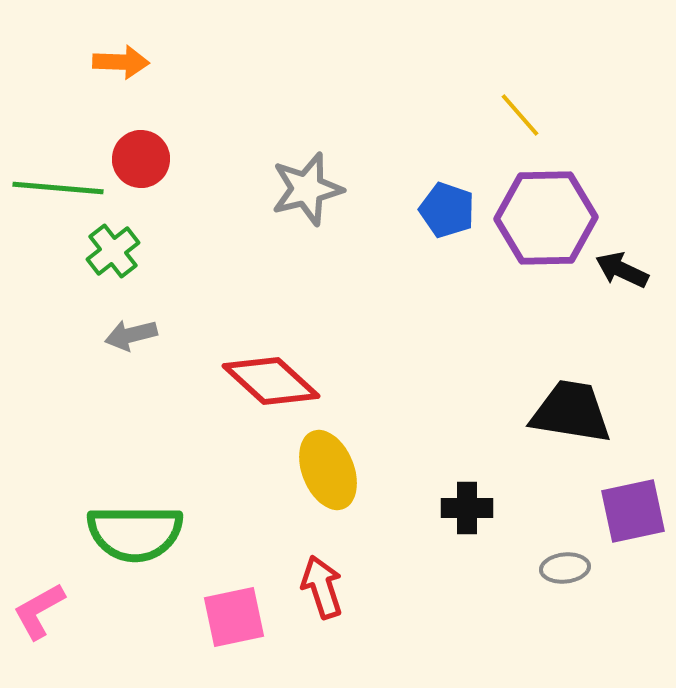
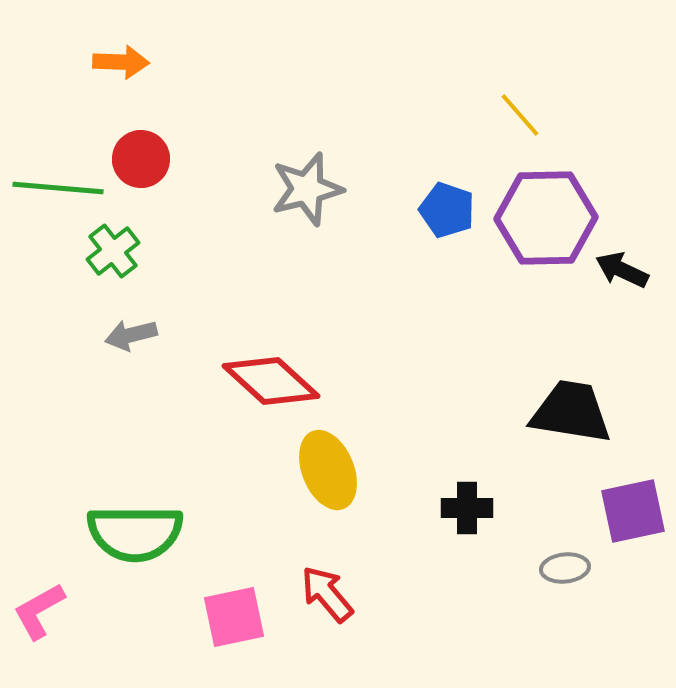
red arrow: moved 5 px right, 7 px down; rotated 22 degrees counterclockwise
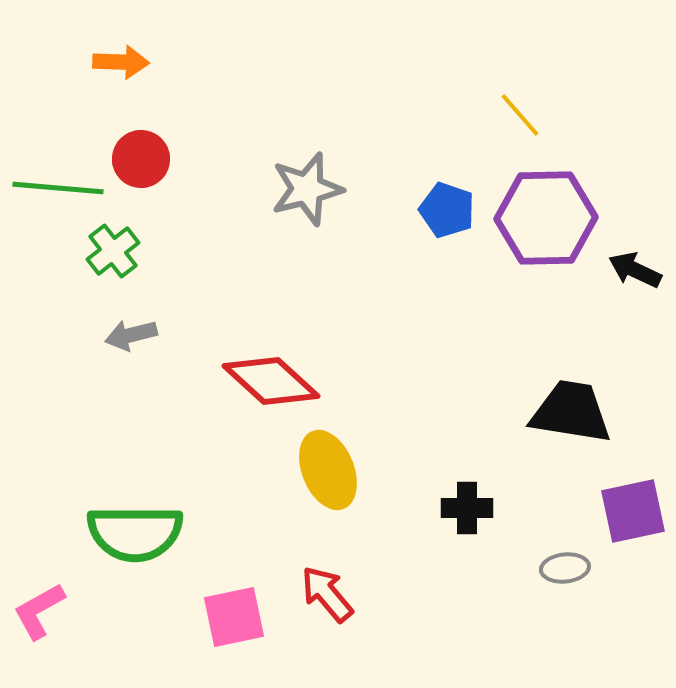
black arrow: moved 13 px right
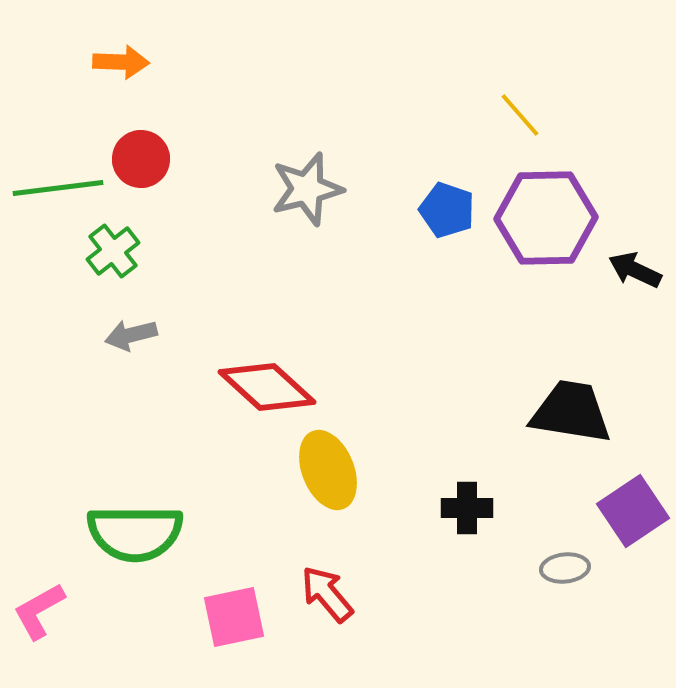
green line: rotated 12 degrees counterclockwise
red diamond: moved 4 px left, 6 px down
purple square: rotated 22 degrees counterclockwise
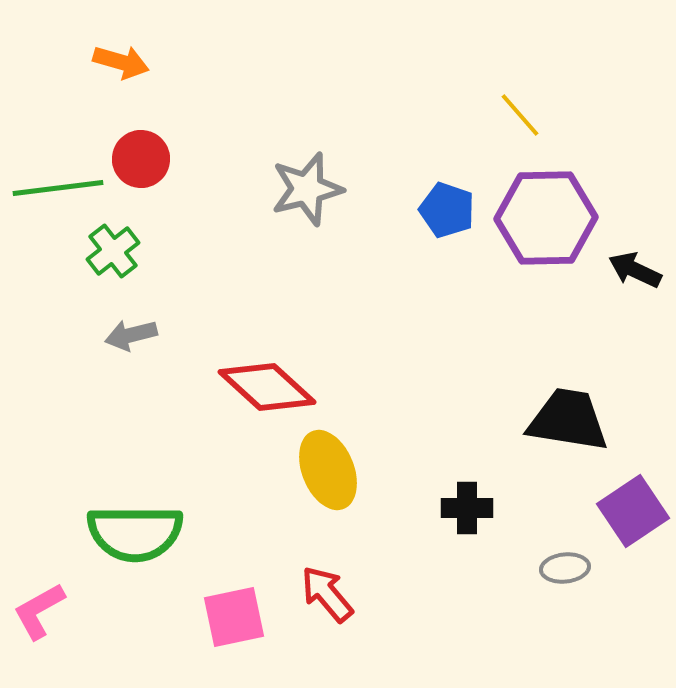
orange arrow: rotated 14 degrees clockwise
black trapezoid: moved 3 px left, 8 px down
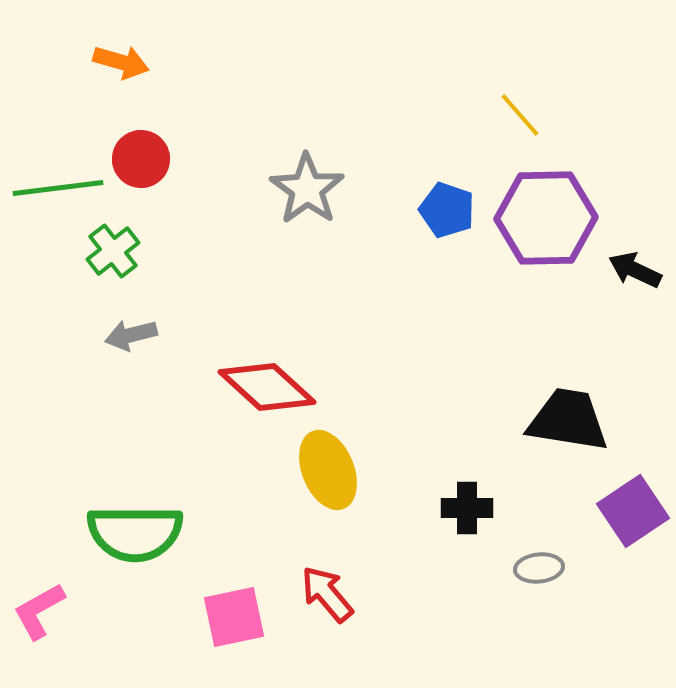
gray star: rotated 22 degrees counterclockwise
gray ellipse: moved 26 px left
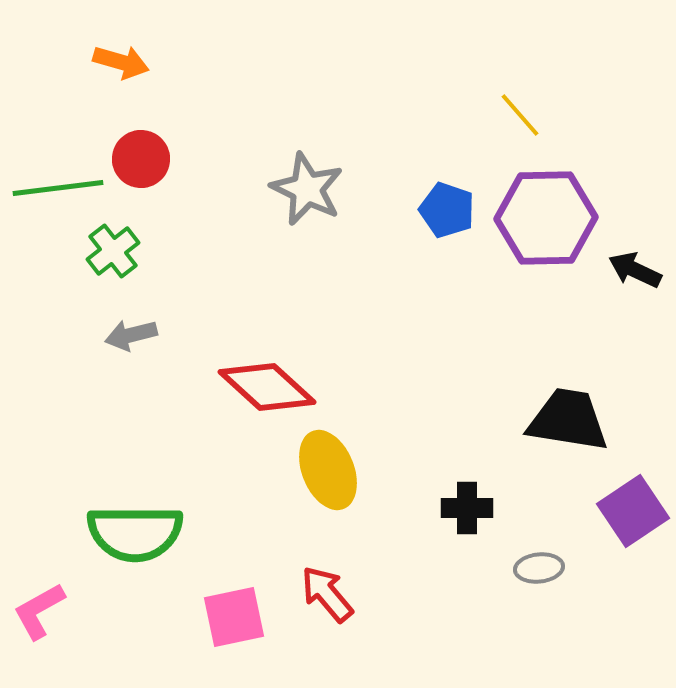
gray star: rotated 10 degrees counterclockwise
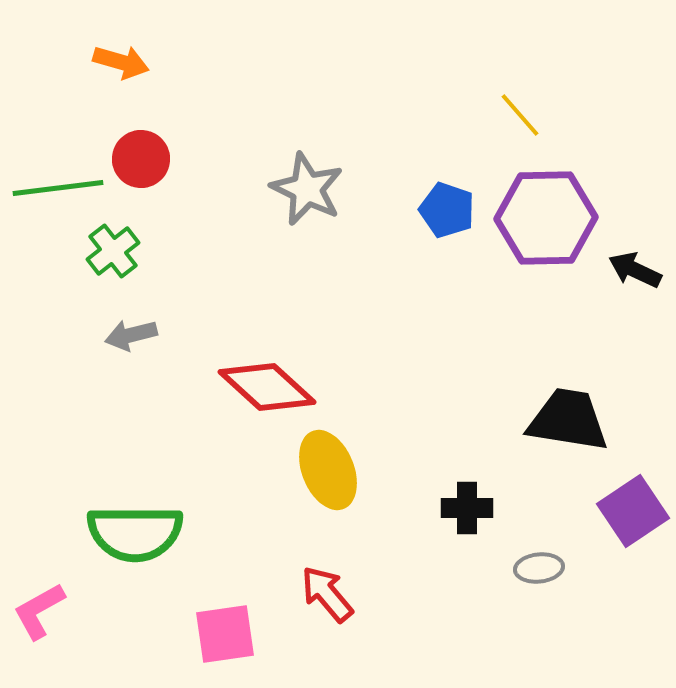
pink square: moved 9 px left, 17 px down; rotated 4 degrees clockwise
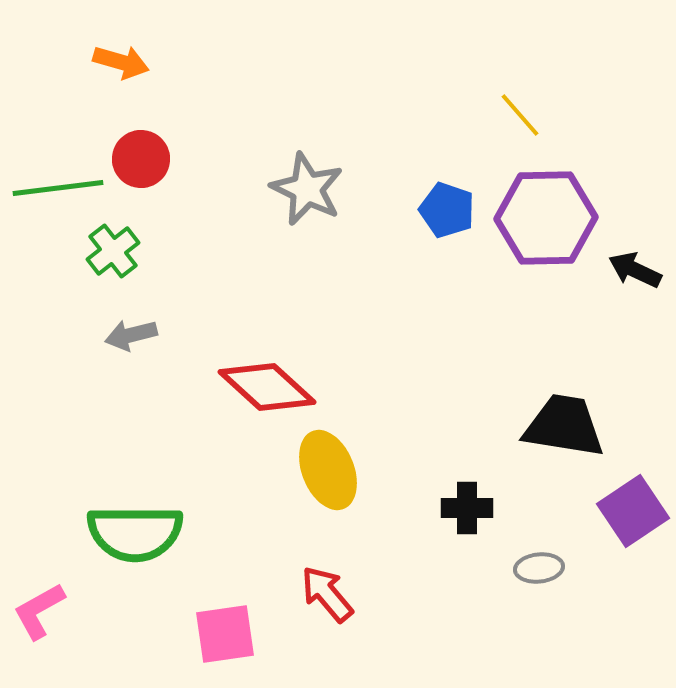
black trapezoid: moved 4 px left, 6 px down
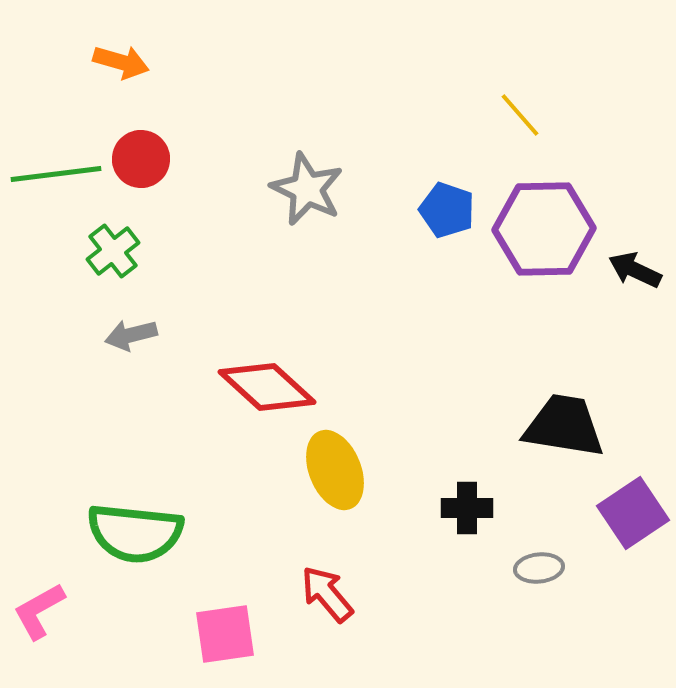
green line: moved 2 px left, 14 px up
purple hexagon: moved 2 px left, 11 px down
yellow ellipse: moved 7 px right
purple square: moved 2 px down
green semicircle: rotated 6 degrees clockwise
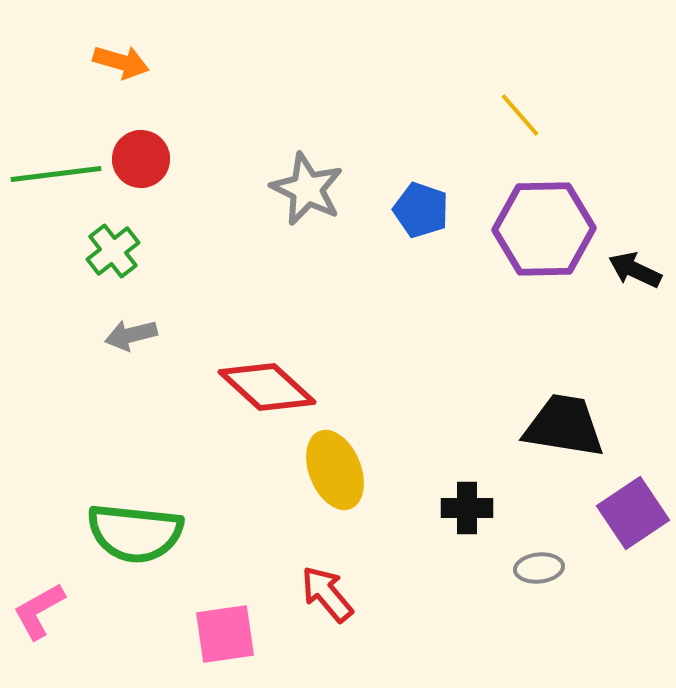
blue pentagon: moved 26 px left
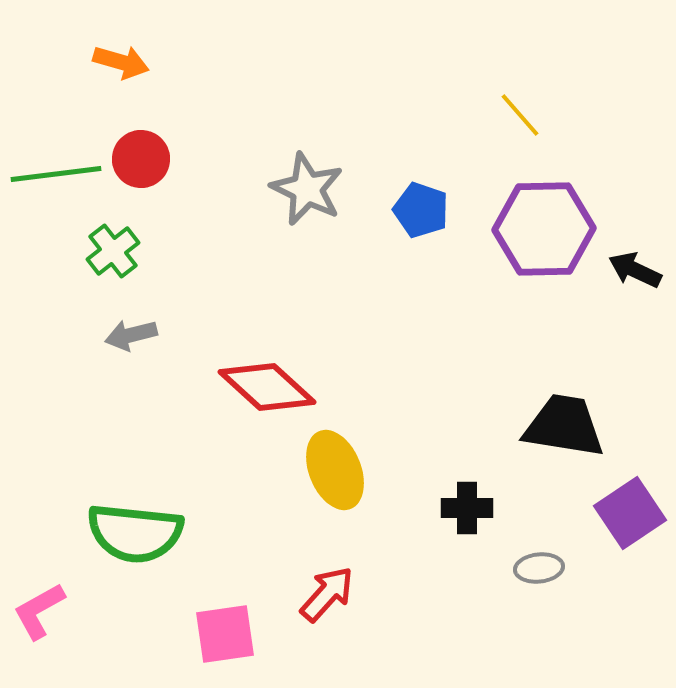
purple square: moved 3 px left
red arrow: rotated 82 degrees clockwise
